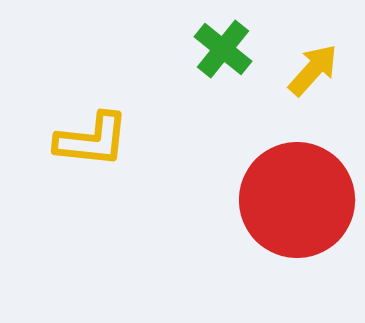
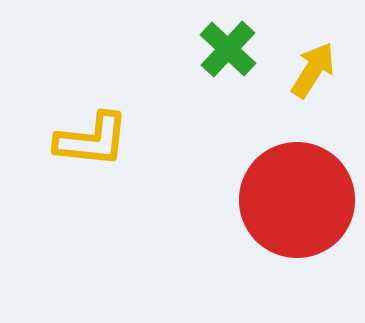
green cross: moved 5 px right; rotated 4 degrees clockwise
yellow arrow: rotated 10 degrees counterclockwise
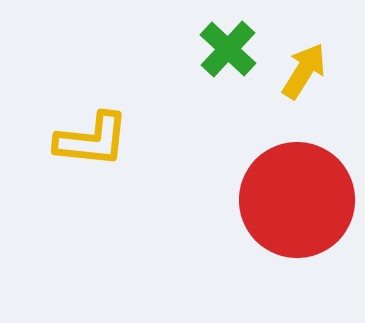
yellow arrow: moved 9 px left, 1 px down
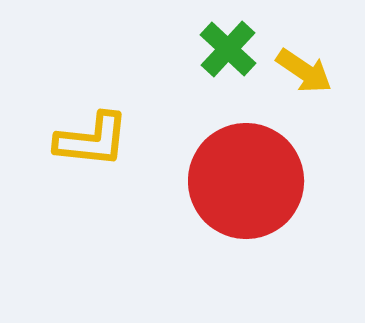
yellow arrow: rotated 92 degrees clockwise
red circle: moved 51 px left, 19 px up
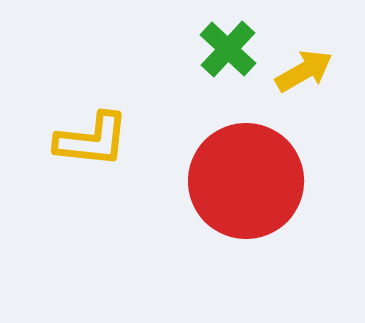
yellow arrow: rotated 64 degrees counterclockwise
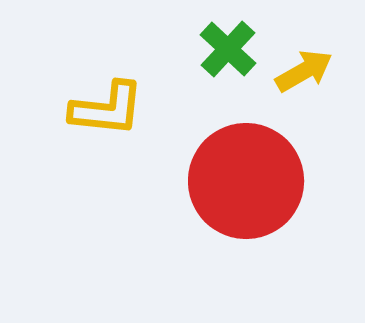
yellow L-shape: moved 15 px right, 31 px up
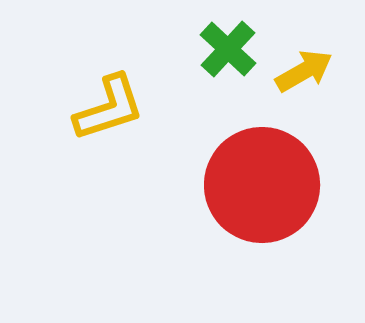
yellow L-shape: moved 2 px right, 1 px up; rotated 24 degrees counterclockwise
red circle: moved 16 px right, 4 px down
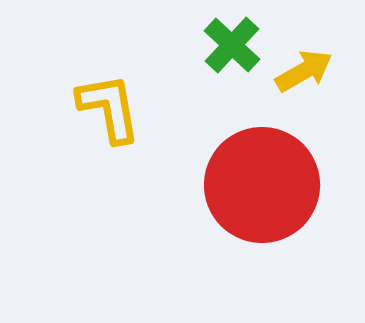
green cross: moved 4 px right, 4 px up
yellow L-shape: rotated 82 degrees counterclockwise
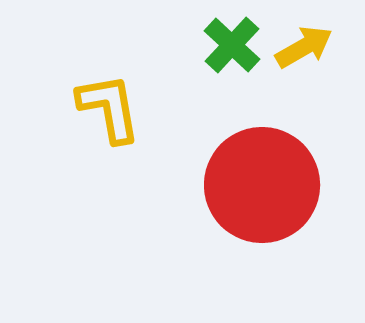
yellow arrow: moved 24 px up
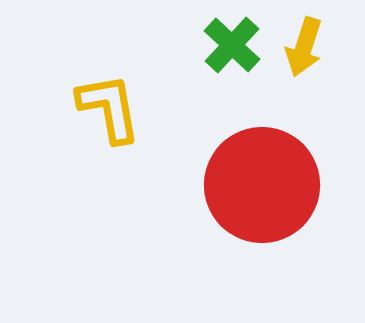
yellow arrow: rotated 138 degrees clockwise
